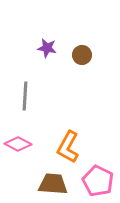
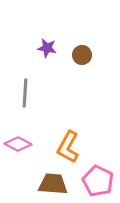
gray line: moved 3 px up
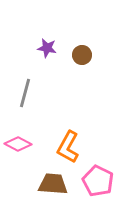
gray line: rotated 12 degrees clockwise
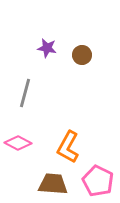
pink diamond: moved 1 px up
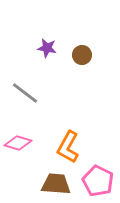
gray line: rotated 68 degrees counterclockwise
pink diamond: rotated 12 degrees counterclockwise
brown trapezoid: moved 3 px right
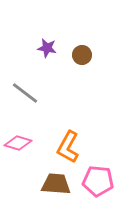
pink pentagon: rotated 20 degrees counterclockwise
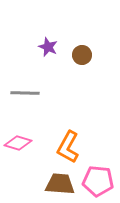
purple star: moved 1 px right, 1 px up; rotated 12 degrees clockwise
gray line: rotated 36 degrees counterclockwise
brown trapezoid: moved 4 px right
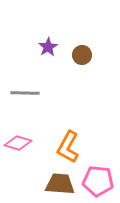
purple star: rotated 18 degrees clockwise
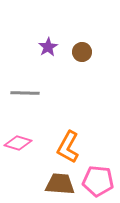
brown circle: moved 3 px up
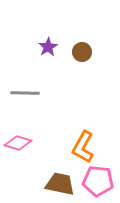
orange L-shape: moved 15 px right
brown trapezoid: rotated 8 degrees clockwise
